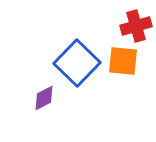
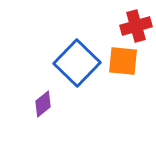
purple diamond: moved 1 px left, 6 px down; rotated 12 degrees counterclockwise
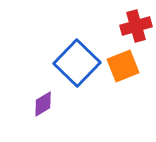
orange square: moved 5 px down; rotated 28 degrees counterclockwise
purple diamond: rotated 8 degrees clockwise
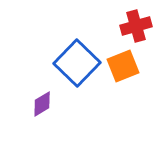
purple diamond: moved 1 px left
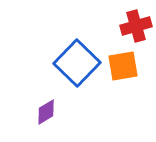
orange square: rotated 12 degrees clockwise
purple diamond: moved 4 px right, 8 px down
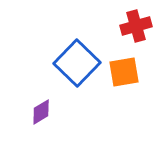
orange square: moved 1 px right, 6 px down
purple diamond: moved 5 px left
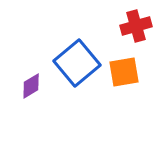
blue square: rotated 6 degrees clockwise
purple diamond: moved 10 px left, 26 px up
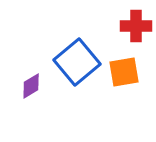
red cross: rotated 16 degrees clockwise
blue square: moved 1 px up
